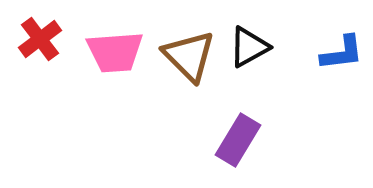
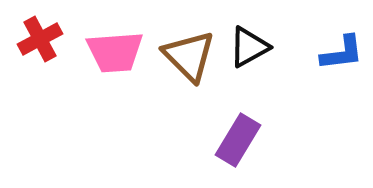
red cross: rotated 9 degrees clockwise
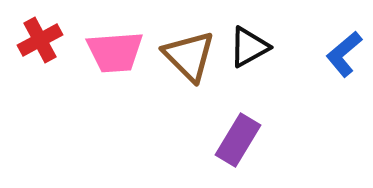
red cross: moved 1 px down
blue L-shape: moved 2 px right, 1 px down; rotated 147 degrees clockwise
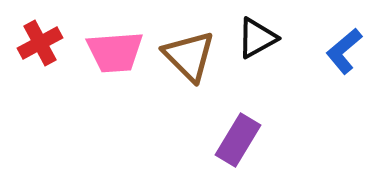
red cross: moved 3 px down
black triangle: moved 8 px right, 9 px up
blue L-shape: moved 3 px up
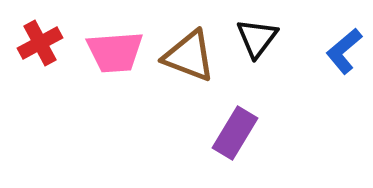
black triangle: rotated 24 degrees counterclockwise
brown triangle: rotated 24 degrees counterclockwise
purple rectangle: moved 3 px left, 7 px up
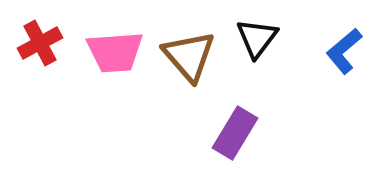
brown triangle: rotated 28 degrees clockwise
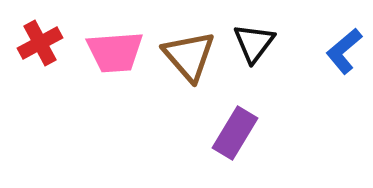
black triangle: moved 3 px left, 5 px down
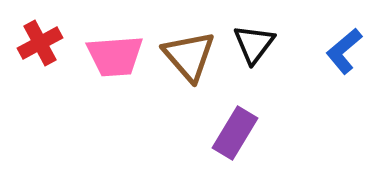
black triangle: moved 1 px down
pink trapezoid: moved 4 px down
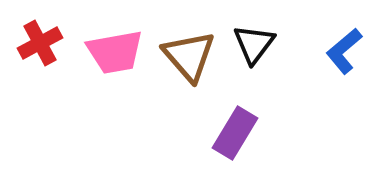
pink trapezoid: moved 4 px up; rotated 6 degrees counterclockwise
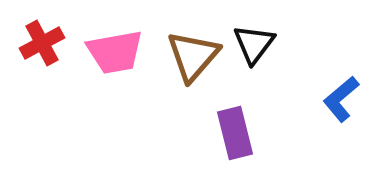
red cross: moved 2 px right
blue L-shape: moved 3 px left, 48 px down
brown triangle: moved 4 px right; rotated 22 degrees clockwise
purple rectangle: rotated 45 degrees counterclockwise
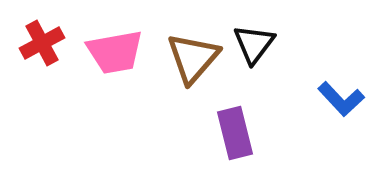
brown triangle: moved 2 px down
blue L-shape: rotated 93 degrees counterclockwise
